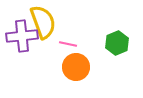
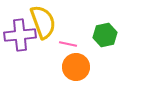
purple cross: moved 2 px left, 1 px up
green hexagon: moved 12 px left, 8 px up; rotated 10 degrees clockwise
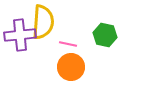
yellow semicircle: rotated 24 degrees clockwise
green hexagon: rotated 25 degrees clockwise
orange circle: moved 5 px left
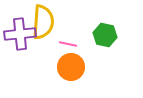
purple cross: moved 1 px up
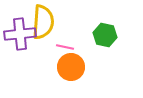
pink line: moved 3 px left, 3 px down
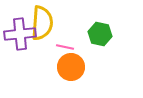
yellow semicircle: moved 1 px left, 1 px down
green hexagon: moved 5 px left, 1 px up
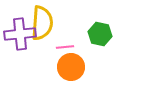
pink line: rotated 18 degrees counterclockwise
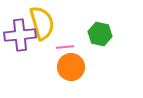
yellow semicircle: rotated 20 degrees counterclockwise
purple cross: moved 1 px down
